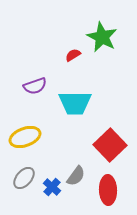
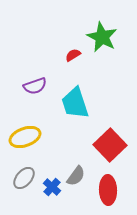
cyan trapezoid: rotated 72 degrees clockwise
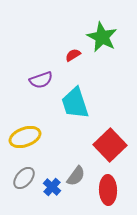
purple semicircle: moved 6 px right, 6 px up
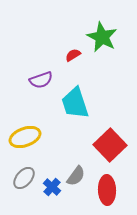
red ellipse: moved 1 px left
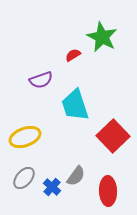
cyan trapezoid: moved 2 px down
red square: moved 3 px right, 9 px up
red ellipse: moved 1 px right, 1 px down
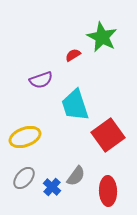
red square: moved 5 px left, 1 px up; rotated 8 degrees clockwise
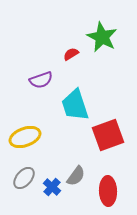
red semicircle: moved 2 px left, 1 px up
red square: rotated 16 degrees clockwise
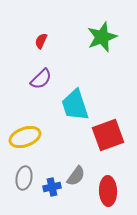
green star: rotated 24 degrees clockwise
red semicircle: moved 30 px left, 13 px up; rotated 35 degrees counterclockwise
purple semicircle: moved 1 px up; rotated 25 degrees counterclockwise
gray ellipse: rotated 30 degrees counterclockwise
blue cross: rotated 36 degrees clockwise
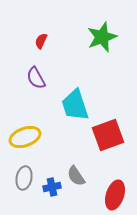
purple semicircle: moved 5 px left, 1 px up; rotated 105 degrees clockwise
gray semicircle: rotated 110 degrees clockwise
red ellipse: moved 7 px right, 4 px down; rotated 20 degrees clockwise
